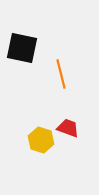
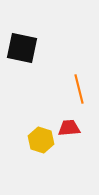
orange line: moved 18 px right, 15 px down
red trapezoid: moved 1 px right; rotated 25 degrees counterclockwise
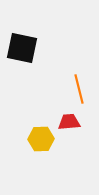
red trapezoid: moved 6 px up
yellow hexagon: moved 1 px up; rotated 20 degrees counterclockwise
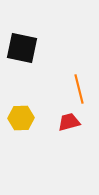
red trapezoid: rotated 10 degrees counterclockwise
yellow hexagon: moved 20 px left, 21 px up
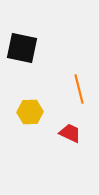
yellow hexagon: moved 9 px right, 6 px up
red trapezoid: moved 1 px right, 11 px down; rotated 40 degrees clockwise
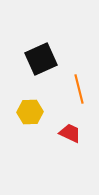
black square: moved 19 px right, 11 px down; rotated 36 degrees counterclockwise
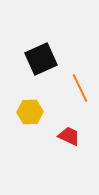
orange line: moved 1 px right, 1 px up; rotated 12 degrees counterclockwise
red trapezoid: moved 1 px left, 3 px down
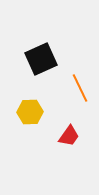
red trapezoid: rotated 100 degrees clockwise
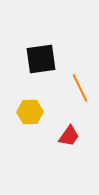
black square: rotated 16 degrees clockwise
